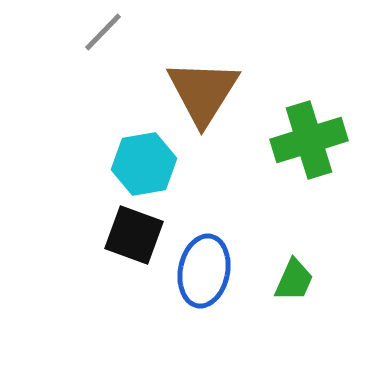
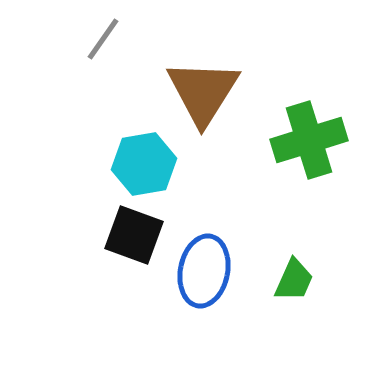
gray line: moved 7 px down; rotated 9 degrees counterclockwise
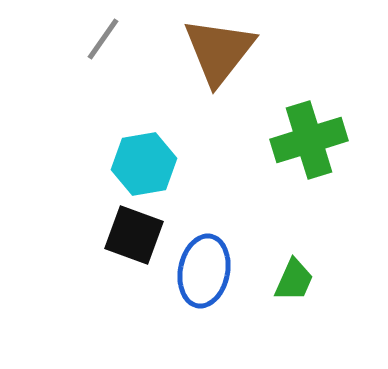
brown triangle: moved 16 px right, 41 px up; rotated 6 degrees clockwise
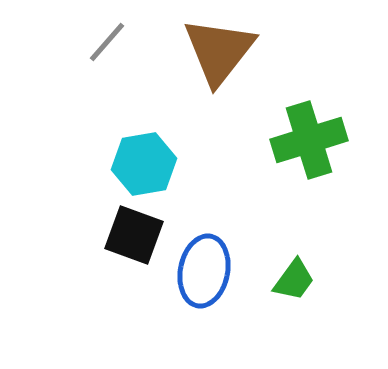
gray line: moved 4 px right, 3 px down; rotated 6 degrees clockwise
green trapezoid: rotated 12 degrees clockwise
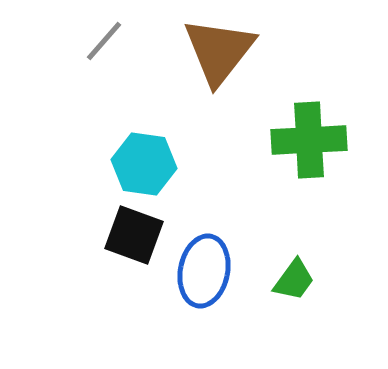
gray line: moved 3 px left, 1 px up
green cross: rotated 14 degrees clockwise
cyan hexagon: rotated 18 degrees clockwise
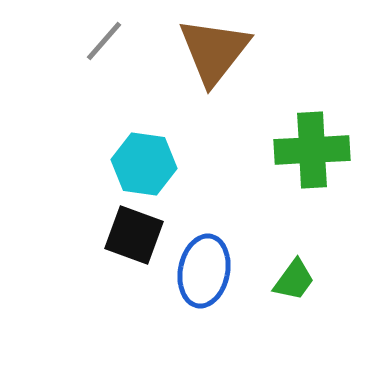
brown triangle: moved 5 px left
green cross: moved 3 px right, 10 px down
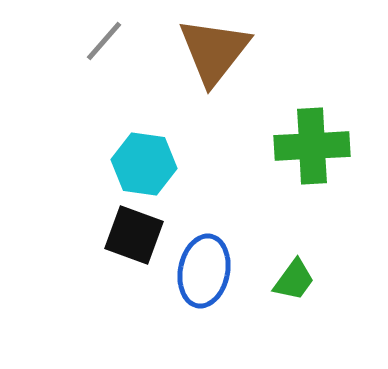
green cross: moved 4 px up
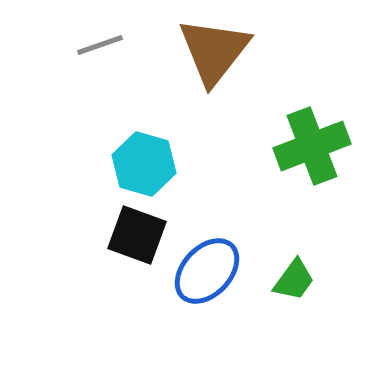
gray line: moved 4 px left, 4 px down; rotated 30 degrees clockwise
green cross: rotated 18 degrees counterclockwise
cyan hexagon: rotated 8 degrees clockwise
black square: moved 3 px right
blue ellipse: moved 3 px right; rotated 32 degrees clockwise
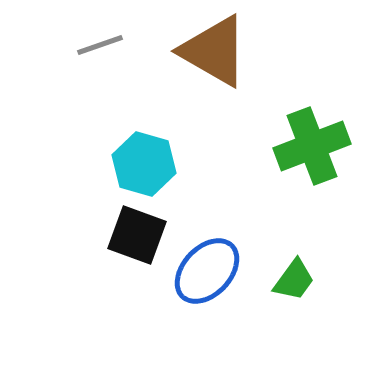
brown triangle: rotated 38 degrees counterclockwise
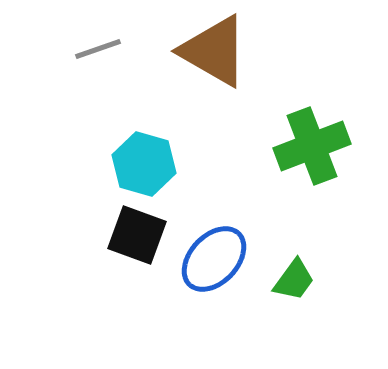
gray line: moved 2 px left, 4 px down
blue ellipse: moved 7 px right, 12 px up
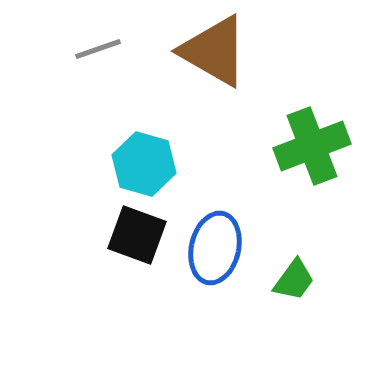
blue ellipse: moved 1 px right, 11 px up; rotated 30 degrees counterclockwise
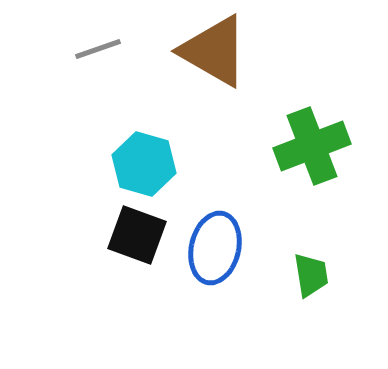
green trapezoid: moved 17 px right, 5 px up; rotated 45 degrees counterclockwise
